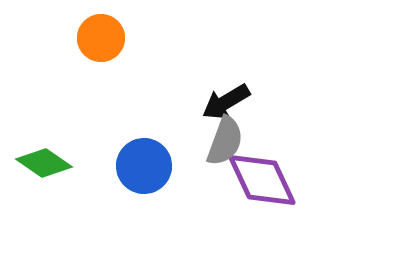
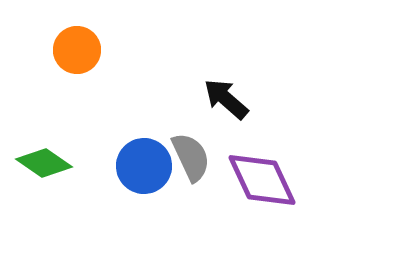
orange circle: moved 24 px left, 12 px down
black arrow: moved 3 px up; rotated 72 degrees clockwise
gray semicircle: moved 34 px left, 16 px down; rotated 45 degrees counterclockwise
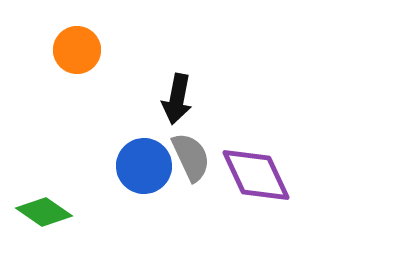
black arrow: moved 49 px left; rotated 120 degrees counterclockwise
green diamond: moved 49 px down
purple diamond: moved 6 px left, 5 px up
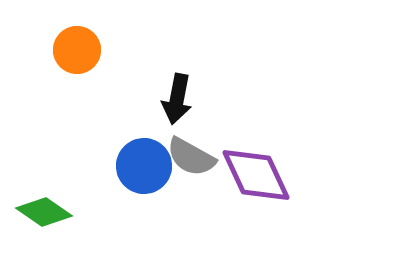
gray semicircle: rotated 144 degrees clockwise
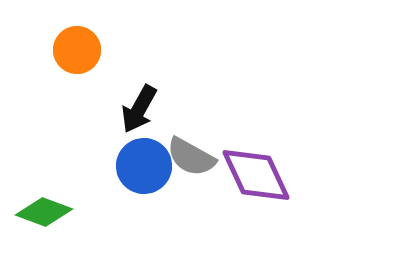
black arrow: moved 38 px left, 10 px down; rotated 18 degrees clockwise
green diamond: rotated 14 degrees counterclockwise
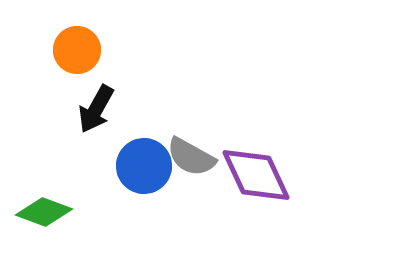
black arrow: moved 43 px left
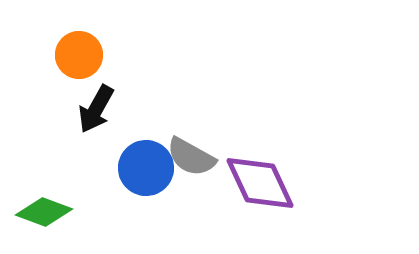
orange circle: moved 2 px right, 5 px down
blue circle: moved 2 px right, 2 px down
purple diamond: moved 4 px right, 8 px down
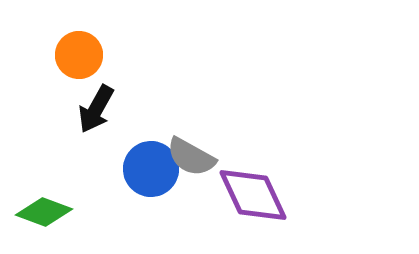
blue circle: moved 5 px right, 1 px down
purple diamond: moved 7 px left, 12 px down
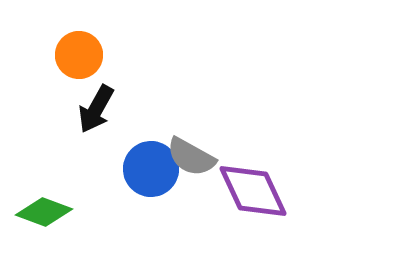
purple diamond: moved 4 px up
